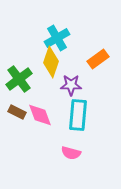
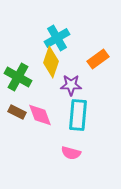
green cross: moved 1 px left, 2 px up; rotated 24 degrees counterclockwise
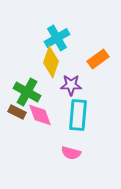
green cross: moved 9 px right, 15 px down
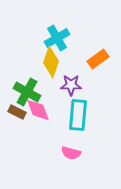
pink diamond: moved 2 px left, 5 px up
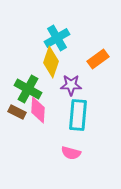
green cross: moved 1 px right, 3 px up
pink diamond: rotated 24 degrees clockwise
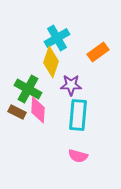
orange rectangle: moved 7 px up
pink semicircle: moved 7 px right, 3 px down
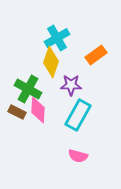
orange rectangle: moved 2 px left, 3 px down
cyan rectangle: rotated 24 degrees clockwise
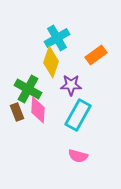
brown rectangle: rotated 42 degrees clockwise
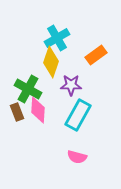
pink semicircle: moved 1 px left, 1 px down
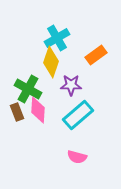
cyan rectangle: rotated 20 degrees clockwise
